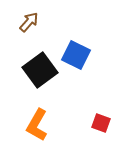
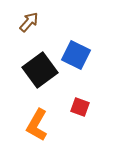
red square: moved 21 px left, 16 px up
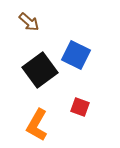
brown arrow: rotated 90 degrees clockwise
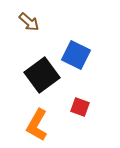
black square: moved 2 px right, 5 px down
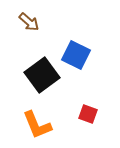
red square: moved 8 px right, 7 px down
orange L-shape: rotated 52 degrees counterclockwise
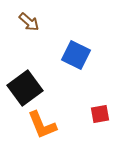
black square: moved 17 px left, 13 px down
red square: moved 12 px right; rotated 30 degrees counterclockwise
orange L-shape: moved 5 px right
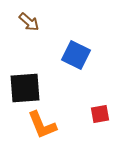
black square: rotated 32 degrees clockwise
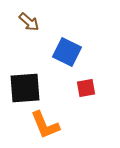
blue square: moved 9 px left, 3 px up
red square: moved 14 px left, 26 px up
orange L-shape: moved 3 px right
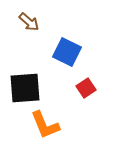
red square: rotated 24 degrees counterclockwise
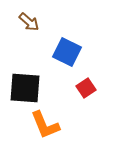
black square: rotated 8 degrees clockwise
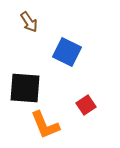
brown arrow: rotated 15 degrees clockwise
red square: moved 17 px down
